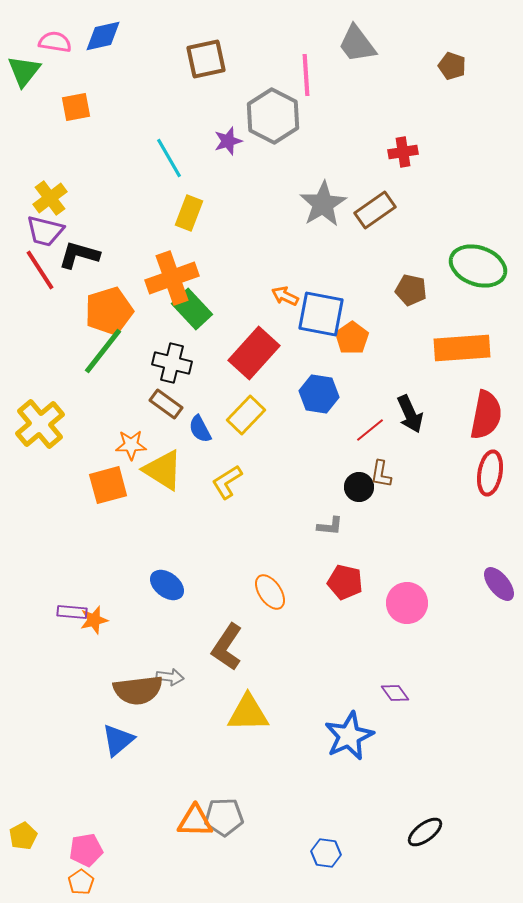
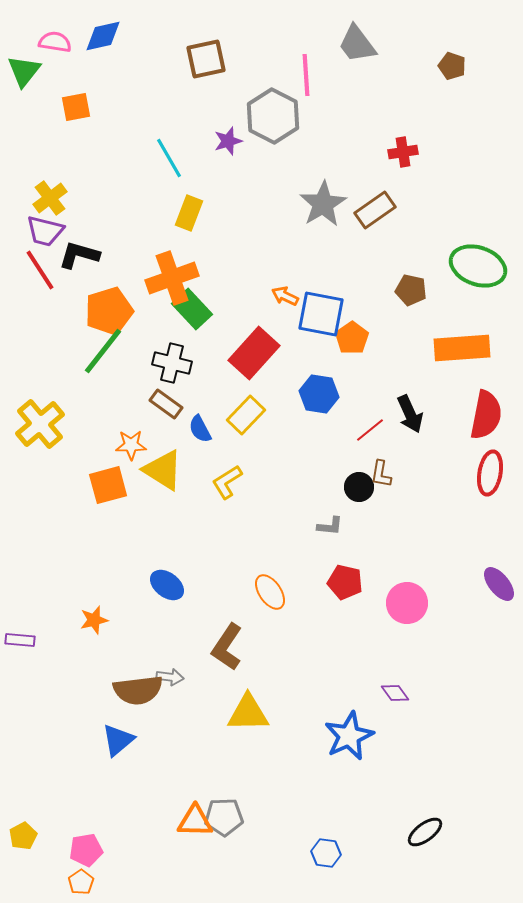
purple rectangle at (72, 612): moved 52 px left, 28 px down
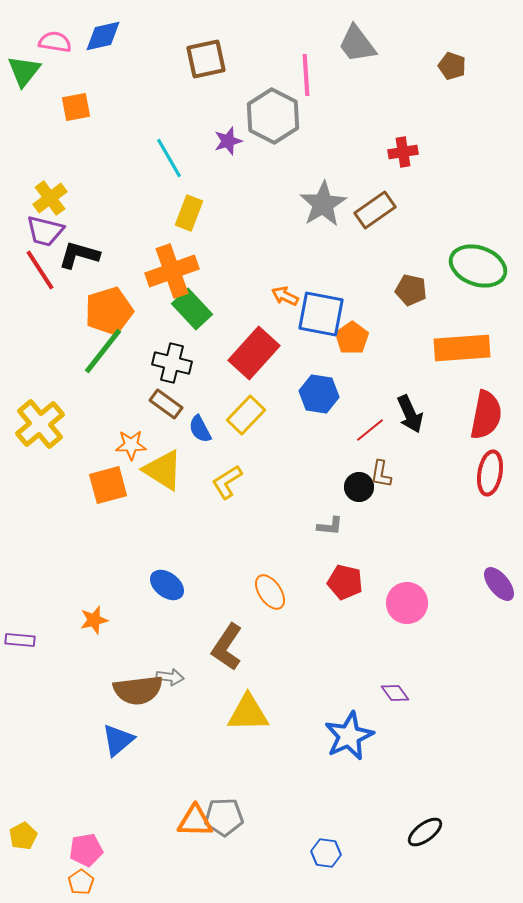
orange cross at (172, 278): moved 7 px up
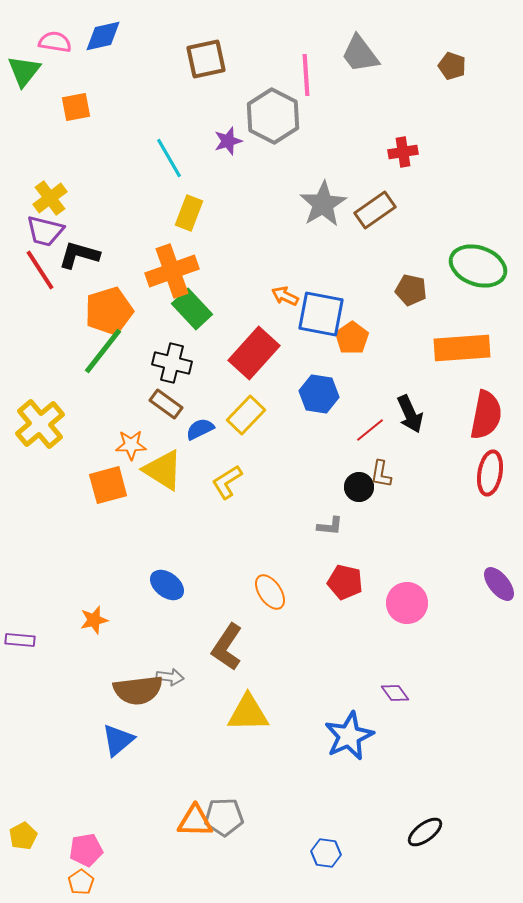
gray trapezoid at (357, 44): moved 3 px right, 10 px down
blue semicircle at (200, 429): rotated 92 degrees clockwise
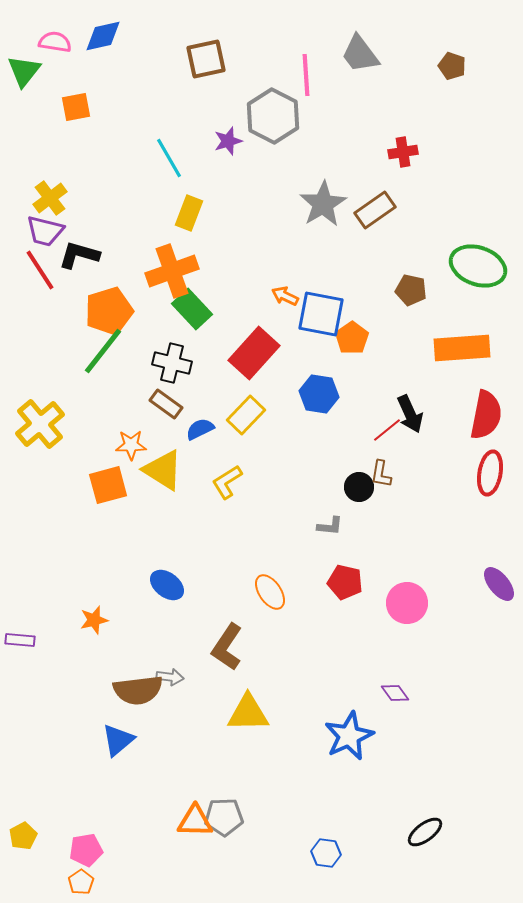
red line at (370, 430): moved 17 px right
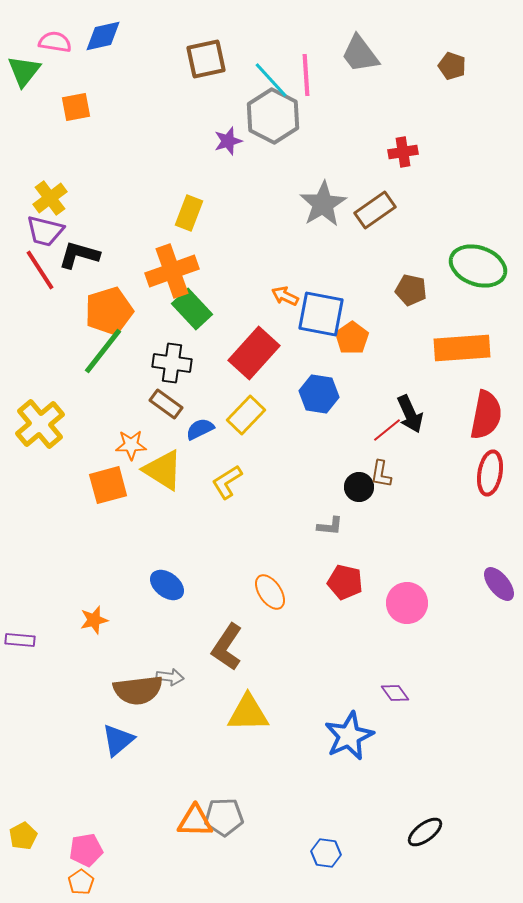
cyan line at (169, 158): moved 102 px right, 78 px up; rotated 12 degrees counterclockwise
black cross at (172, 363): rotated 6 degrees counterclockwise
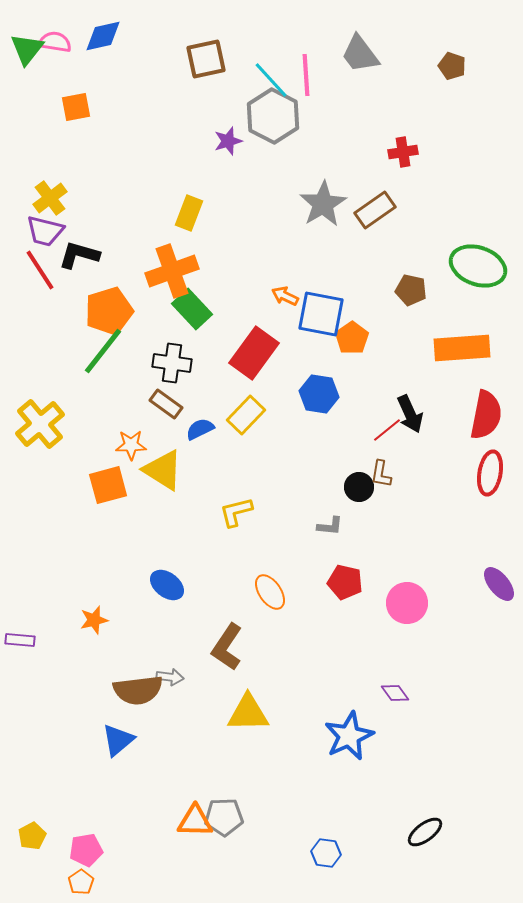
green triangle at (24, 71): moved 3 px right, 22 px up
red rectangle at (254, 353): rotated 6 degrees counterclockwise
yellow L-shape at (227, 482): moved 9 px right, 30 px down; rotated 18 degrees clockwise
yellow pentagon at (23, 836): moved 9 px right
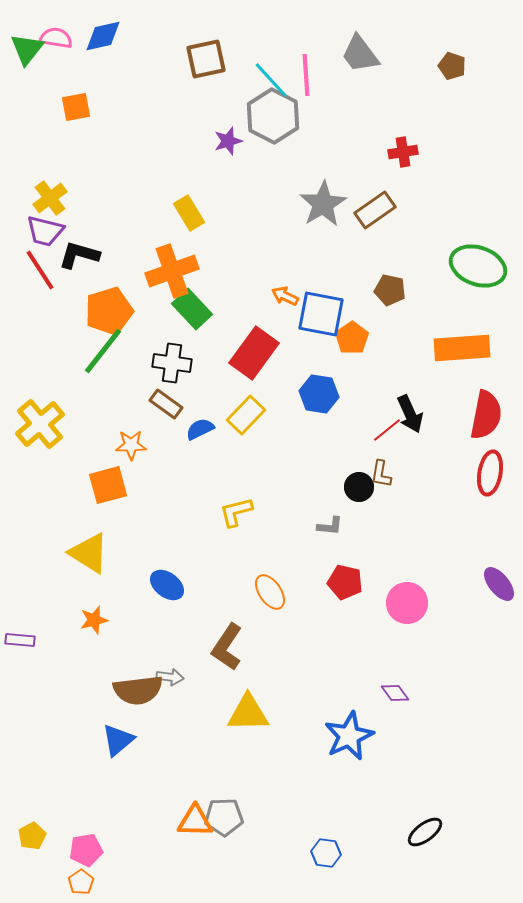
pink semicircle at (55, 42): moved 1 px right, 4 px up
yellow rectangle at (189, 213): rotated 52 degrees counterclockwise
brown pentagon at (411, 290): moved 21 px left
yellow triangle at (163, 470): moved 74 px left, 83 px down
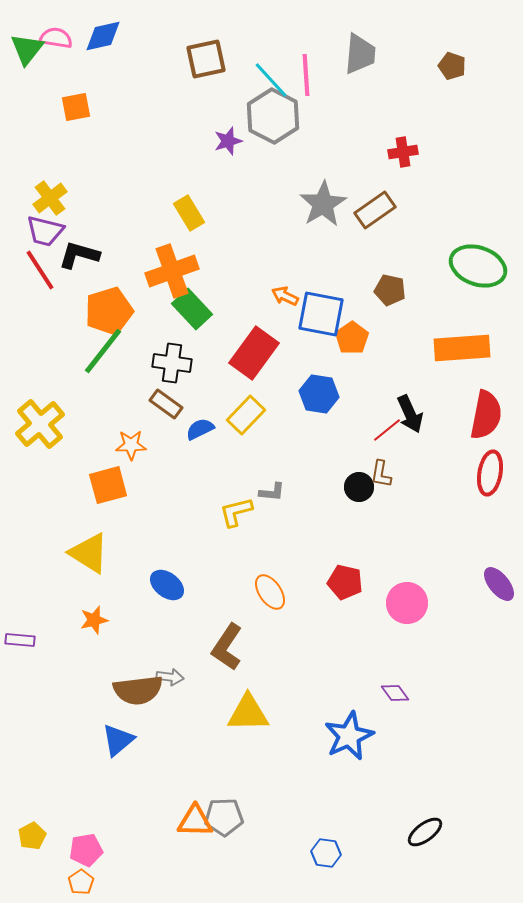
gray trapezoid at (360, 54): rotated 138 degrees counterclockwise
gray L-shape at (330, 526): moved 58 px left, 34 px up
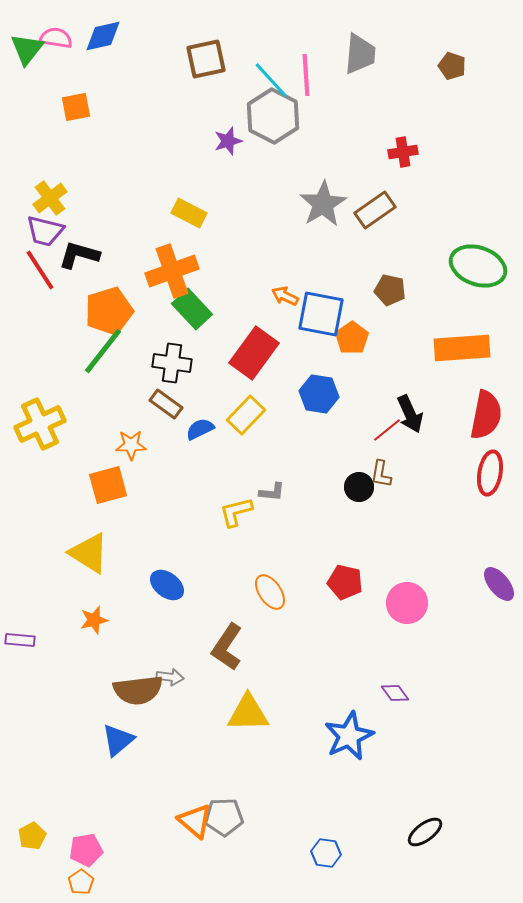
yellow rectangle at (189, 213): rotated 32 degrees counterclockwise
yellow cross at (40, 424): rotated 15 degrees clockwise
orange triangle at (195, 821): rotated 39 degrees clockwise
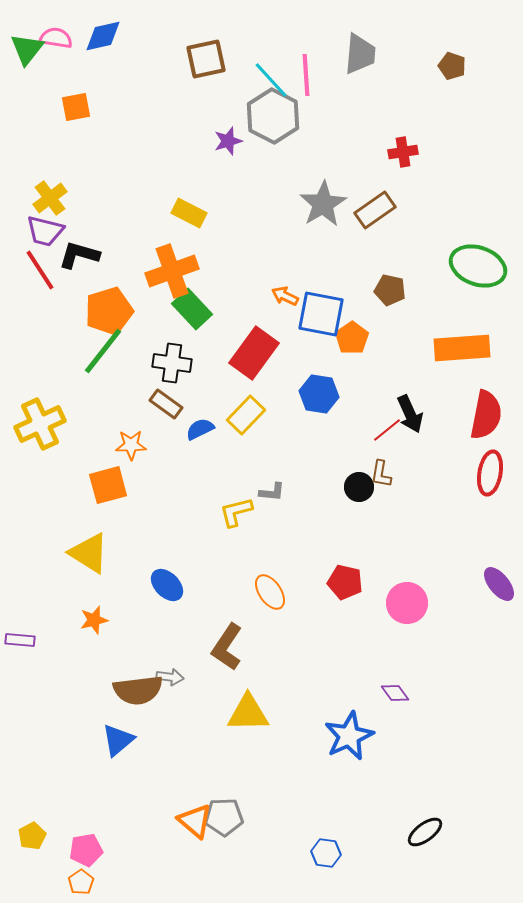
blue ellipse at (167, 585): rotated 8 degrees clockwise
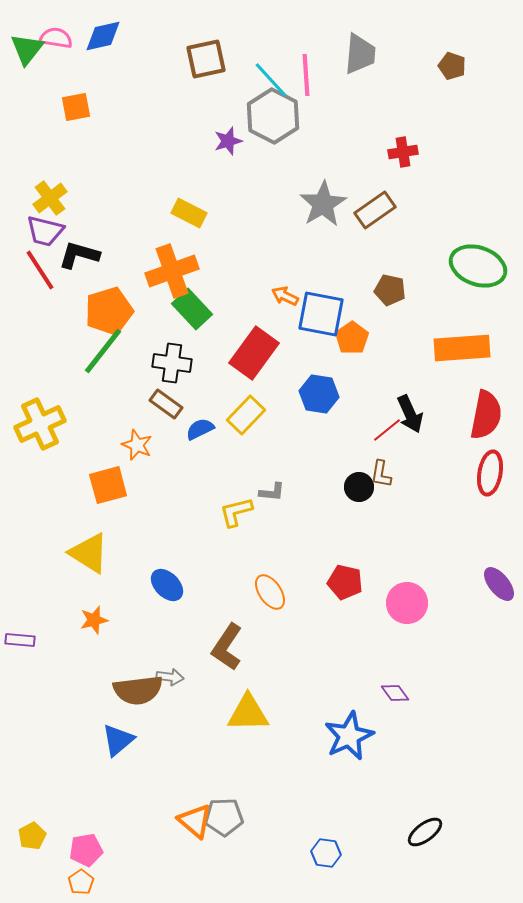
orange star at (131, 445): moved 6 px right; rotated 24 degrees clockwise
